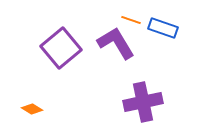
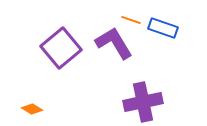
purple L-shape: moved 2 px left
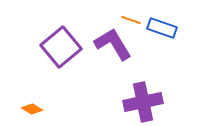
blue rectangle: moved 1 px left
purple L-shape: moved 1 px left, 1 px down
purple square: moved 1 px up
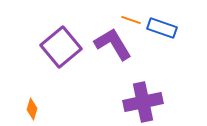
orange diamond: rotated 75 degrees clockwise
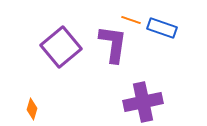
purple L-shape: rotated 39 degrees clockwise
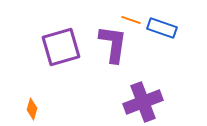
purple square: rotated 24 degrees clockwise
purple cross: rotated 9 degrees counterclockwise
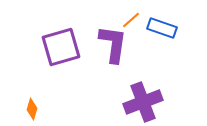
orange line: rotated 60 degrees counterclockwise
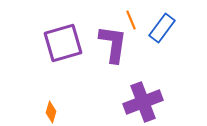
orange line: rotated 72 degrees counterclockwise
blue rectangle: rotated 72 degrees counterclockwise
purple square: moved 2 px right, 4 px up
orange diamond: moved 19 px right, 3 px down
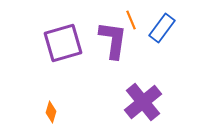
purple L-shape: moved 4 px up
purple cross: rotated 18 degrees counterclockwise
